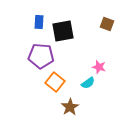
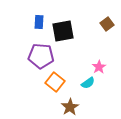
brown square: rotated 32 degrees clockwise
pink star: rotated 24 degrees clockwise
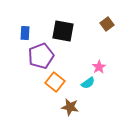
blue rectangle: moved 14 px left, 11 px down
black square: rotated 20 degrees clockwise
purple pentagon: rotated 25 degrees counterclockwise
brown star: rotated 30 degrees counterclockwise
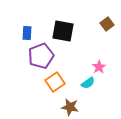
blue rectangle: moved 2 px right
orange square: rotated 18 degrees clockwise
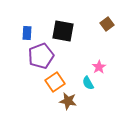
cyan semicircle: rotated 96 degrees clockwise
brown star: moved 2 px left, 6 px up
